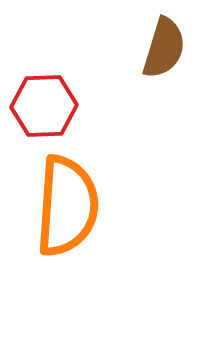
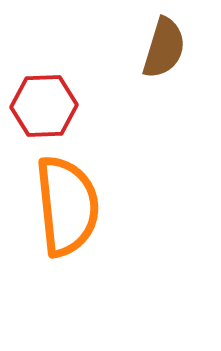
orange semicircle: rotated 10 degrees counterclockwise
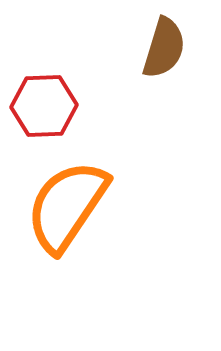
orange semicircle: rotated 140 degrees counterclockwise
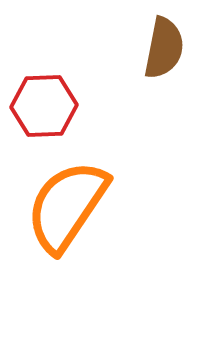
brown semicircle: rotated 6 degrees counterclockwise
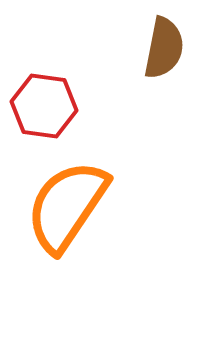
red hexagon: rotated 10 degrees clockwise
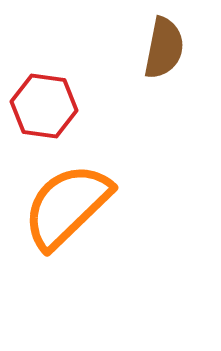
orange semicircle: rotated 12 degrees clockwise
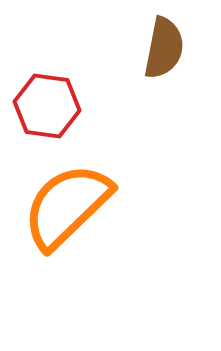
red hexagon: moved 3 px right
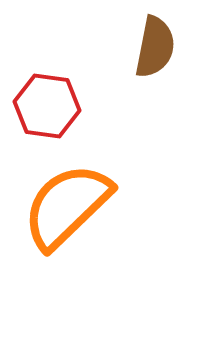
brown semicircle: moved 9 px left, 1 px up
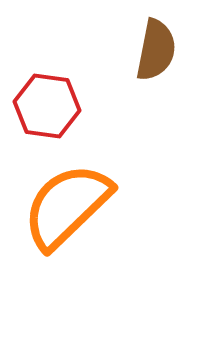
brown semicircle: moved 1 px right, 3 px down
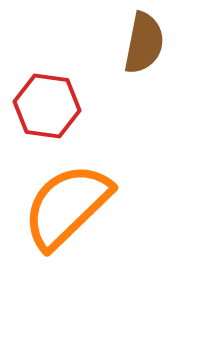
brown semicircle: moved 12 px left, 7 px up
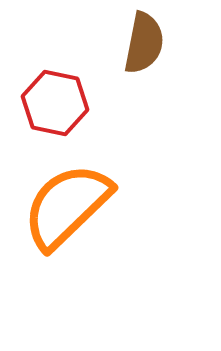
red hexagon: moved 8 px right, 3 px up; rotated 4 degrees clockwise
